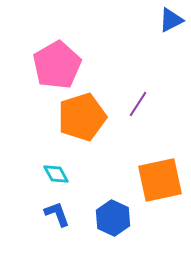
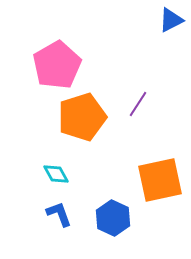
blue L-shape: moved 2 px right
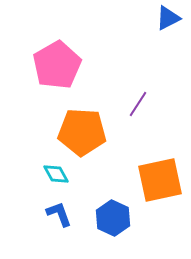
blue triangle: moved 3 px left, 2 px up
orange pentagon: moved 15 px down; rotated 21 degrees clockwise
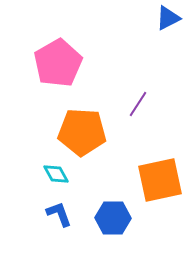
pink pentagon: moved 1 px right, 2 px up
blue hexagon: rotated 24 degrees counterclockwise
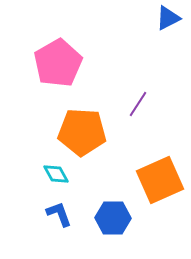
orange square: rotated 12 degrees counterclockwise
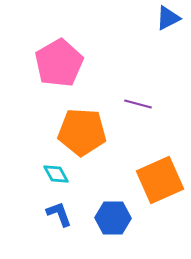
pink pentagon: moved 1 px right
purple line: rotated 72 degrees clockwise
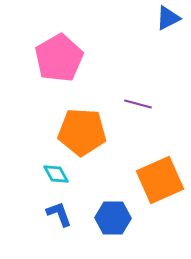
pink pentagon: moved 5 px up
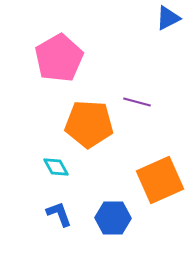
purple line: moved 1 px left, 2 px up
orange pentagon: moved 7 px right, 8 px up
cyan diamond: moved 7 px up
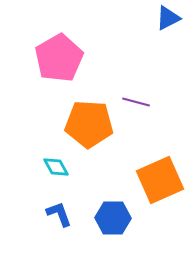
purple line: moved 1 px left
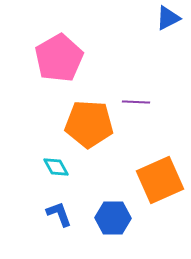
purple line: rotated 12 degrees counterclockwise
